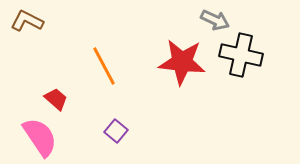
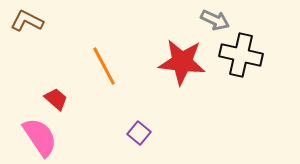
purple square: moved 23 px right, 2 px down
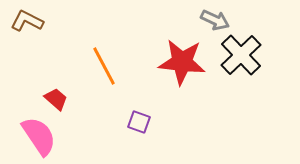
black cross: rotated 33 degrees clockwise
purple square: moved 11 px up; rotated 20 degrees counterclockwise
pink semicircle: moved 1 px left, 1 px up
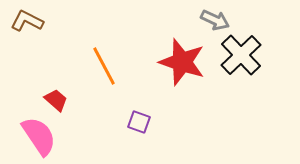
red star: rotated 12 degrees clockwise
red trapezoid: moved 1 px down
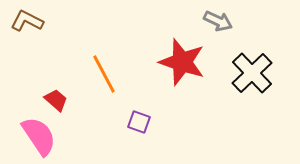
gray arrow: moved 3 px right, 1 px down
black cross: moved 11 px right, 18 px down
orange line: moved 8 px down
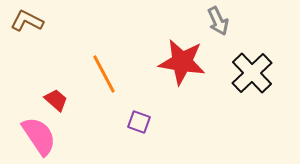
gray arrow: rotated 40 degrees clockwise
red star: rotated 9 degrees counterclockwise
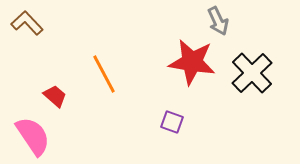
brown L-shape: moved 2 px down; rotated 20 degrees clockwise
red star: moved 10 px right
red trapezoid: moved 1 px left, 4 px up
purple square: moved 33 px right
pink semicircle: moved 6 px left
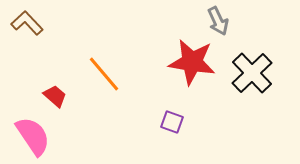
orange line: rotated 12 degrees counterclockwise
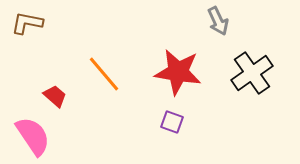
brown L-shape: rotated 36 degrees counterclockwise
red star: moved 14 px left, 10 px down
black cross: rotated 9 degrees clockwise
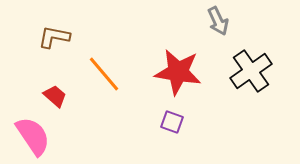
brown L-shape: moved 27 px right, 14 px down
black cross: moved 1 px left, 2 px up
